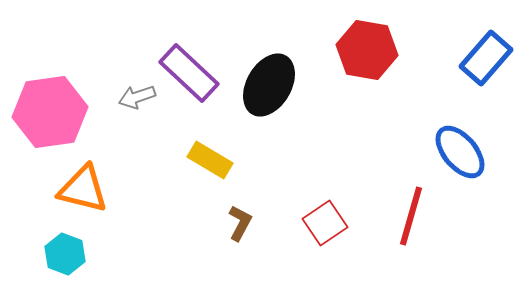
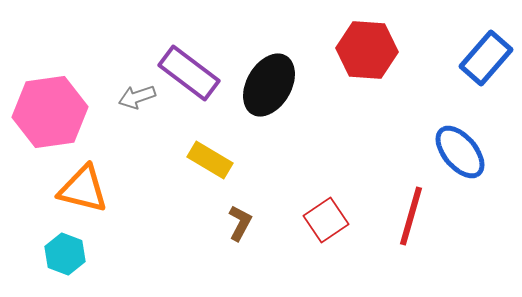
red hexagon: rotated 6 degrees counterclockwise
purple rectangle: rotated 6 degrees counterclockwise
red square: moved 1 px right, 3 px up
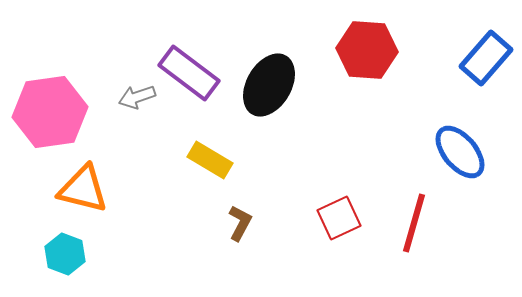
red line: moved 3 px right, 7 px down
red square: moved 13 px right, 2 px up; rotated 9 degrees clockwise
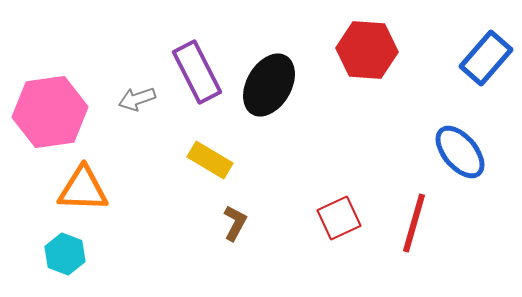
purple rectangle: moved 8 px right, 1 px up; rotated 26 degrees clockwise
gray arrow: moved 2 px down
orange triangle: rotated 12 degrees counterclockwise
brown L-shape: moved 5 px left
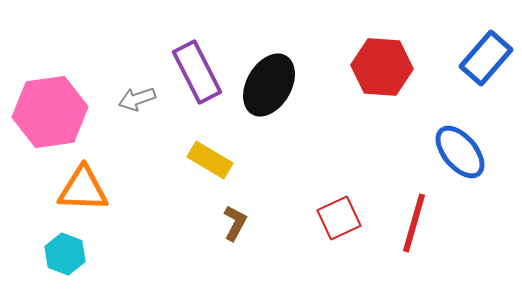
red hexagon: moved 15 px right, 17 px down
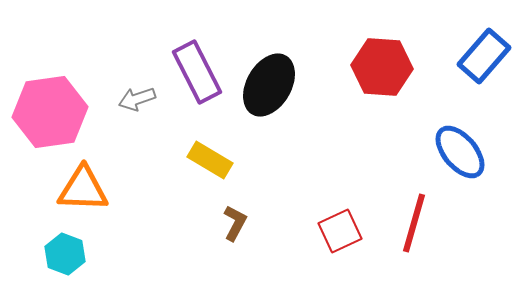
blue rectangle: moved 2 px left, 2 px up
red square: moved 1 px right, 13 px down
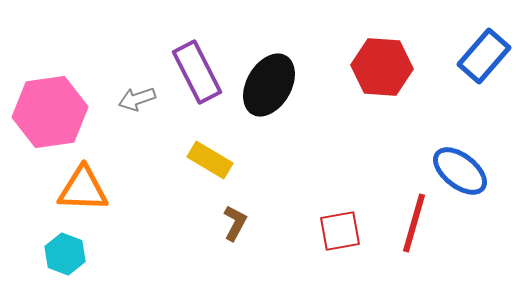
blue ellipse: moved 19 px down; rotated 12 degrees counterclockwise
red square: rotated 15 degrees clockwise
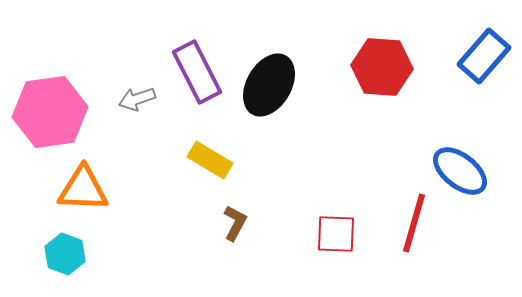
red square: moved 4 px left, 3 px down; rotated 12 degrees clockwise
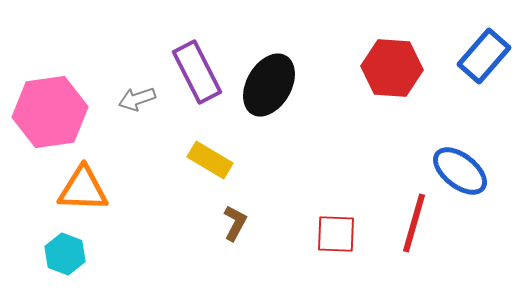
red hexagon: moved 10 px right, 1 px down
